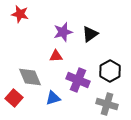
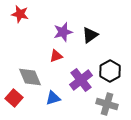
black triangle: moved 1 px down
red triangle: rotated 16 degrees counterclockwise
purple cross: moved 3 px right; rotated 30 degrees clockwise
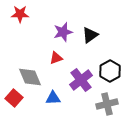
red star: rotated 12 degrees counterclockwise
red triangle: moved 2 px down
blue triangle: rotated 14 degrees clockwise
gray cross: rotated 30 degrees counterclockwise
